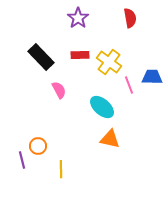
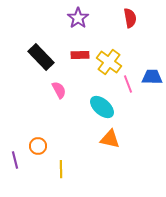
pink line: moved 1 px left, 1 px up
purple line: moved 7 px left
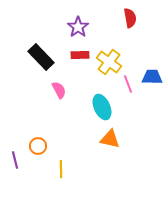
purple star: moved 9 px down
cyan ellipse: rotated 25 degrees clockwise
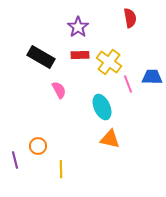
black rectangle: rotated 16 degrees counterclockwise
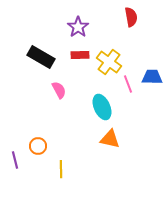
red semicircle: moved 1 px right, 1 px up
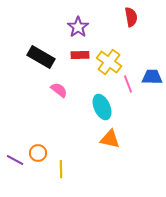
pink semicircle: rotated 24 degrees counterclockwise
orange circle: moved 7 px down
purple line: rotated 48 degrees counterclockwise
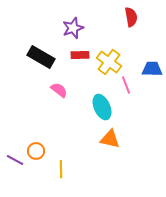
purple star: moved 5 px left, 1 px down; rotated 15 degrees clockwise
blue trapezoid: moved 8 px up
pink line: moved 2 px left, 1 px down
orange circle: moved 2 px left, 2 px up
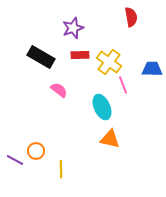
pink line: moved 3 px left
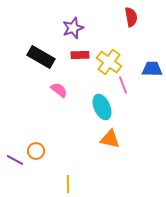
yellow line: moved 7 px right, 15 px down
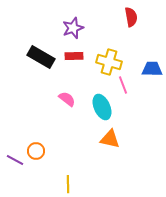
red rectangle: moved 6 px left, 1 px down
yellow cross: rotated 20 degrees counterclockwise
pink semicircle: moved 8 px right, 9 px down
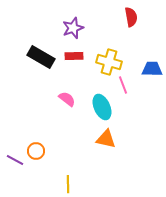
orange triangle: moved 4 px left
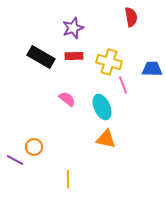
orange circle: moved 2 px left, 4 px up
yellow line: moved 5 px up
